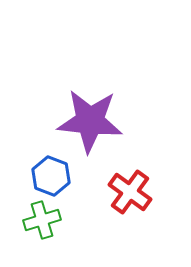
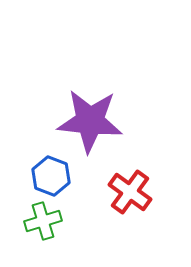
green cross: moved 1 px right, 1 px down
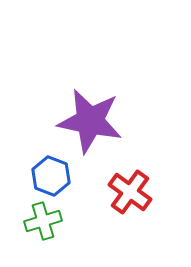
purple star: rotated 6 degrees clockwise
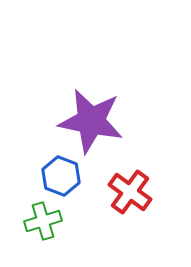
purple star: moved 1 px right
blue hexagon: moved 10 px right
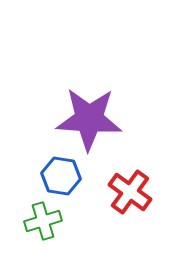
purple star: moved 2 px left, 2 px up; rotated 8 degrees counterclockwise
blue hexagon: rotated 12 degrees counterclockwise
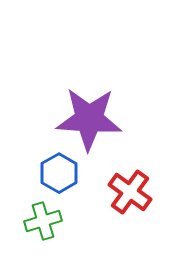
blue hexagon: moved 2 px left, 3 px up; rotated 21 degrees clockwise
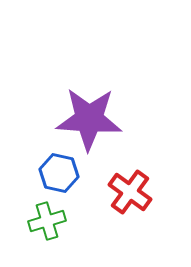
blue hexagon: rotated 18 degrees counterclockwise
green cross: moved 4 px right
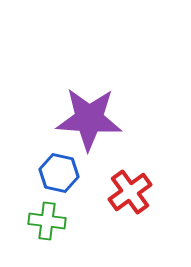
red cross: rotated 18 degrees clockwise
green cross: rotated 24 degrees clockwise
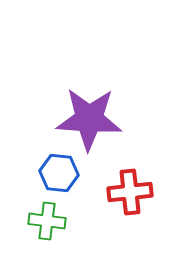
blue hexagon: rotated 6 degrees counterclockwise
red cross: rotated 30 degrees clockwise
